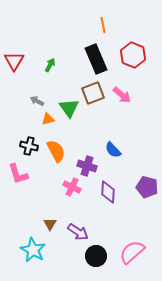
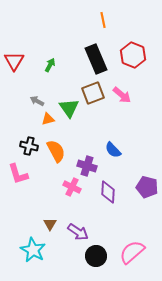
orange line: moved 5 px up
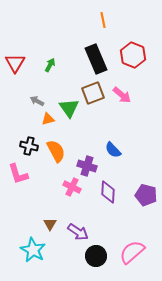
red triangle: moved 1 px right, 2 px down
purple pentagon: moved 1 px left, 8 px down
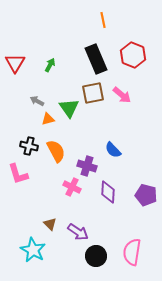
brown square: rotated 10 degrees clockwise
brown triangle: rotated 16 degrees counterclockwise
pink semicircle: rotated 40 degrees counterclockwise
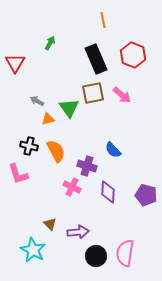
green arrow: moved 22 px up
purple arrow: rotated 40 degrees counterclockwise
pink semicircle: moved 7 px left, 1 px down
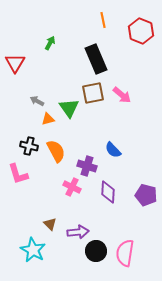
red hexagon: moved 8 px right, 24 px up
black circle: moved 5 px up
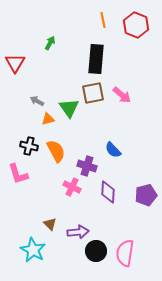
red hexagon: moved 5 px left, 6 px up
black rectangle: rotated 28 degrees clockwise
purple pentagon: rotated 30 degrees counterclockwise
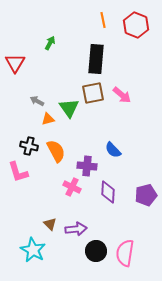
purple cross: rotated 12 degrees counterclockwise
pink L-shape: moved 2 px up
purple arrow: moved 2 px left, 3 px up
